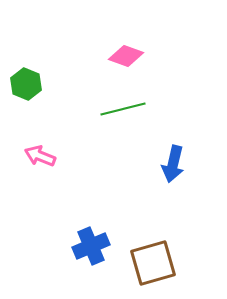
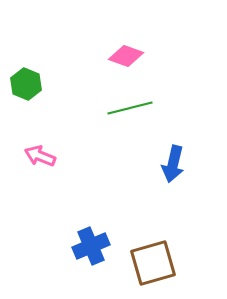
green line: moved 7 px right, 1 px up
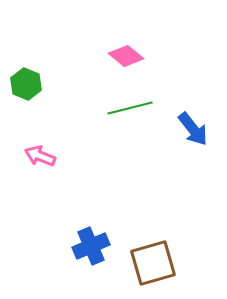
pink diamond: rotated 20 degrees clockwise
blue arrow: moved 20 px right, 35 px up; rotated 51 degrees counterclockwise
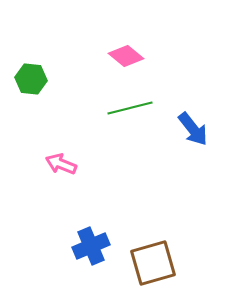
green hexagon: moved 5 px right, 5 px up; rotated 16 degrees counterclockwise
pink arrow: moved 21 px right, 8 px down
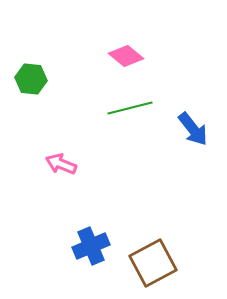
brown square: rotated 12 degrees counterclockwise
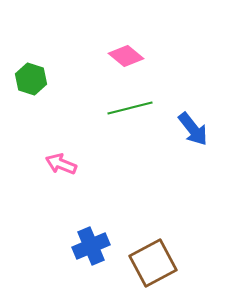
green hexagon: rotated 12 degrees clockwise
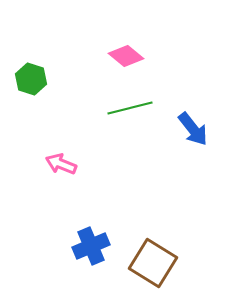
brown square: rotated 30 degrees counterclockwise
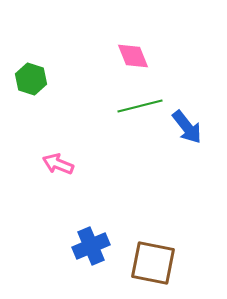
pink diamond: moved 7 px right; rotated 28 degrees clockwise
green line: moved 10 px right, 2 px up
blue arrow: moved 6 px left, 2 px up
pink arrow: moved 3 px left
brown square: rotated 21 degrees counterclockwise
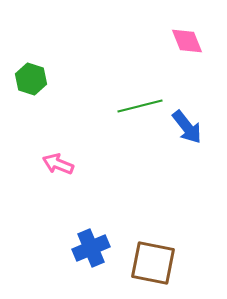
pink diamond: moved 54 px right, 15 px up
blue cross: moved 2 px down
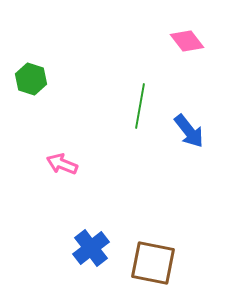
pink diamond: rotated 16 degrees counterclockwise
green line: rotated 66 degrees counterclockwise
blue arrow: moved 2 px right, 4 px down
pink arrow: moved 4 px right
blue cross: rotated 15 degrees counterclockwise
